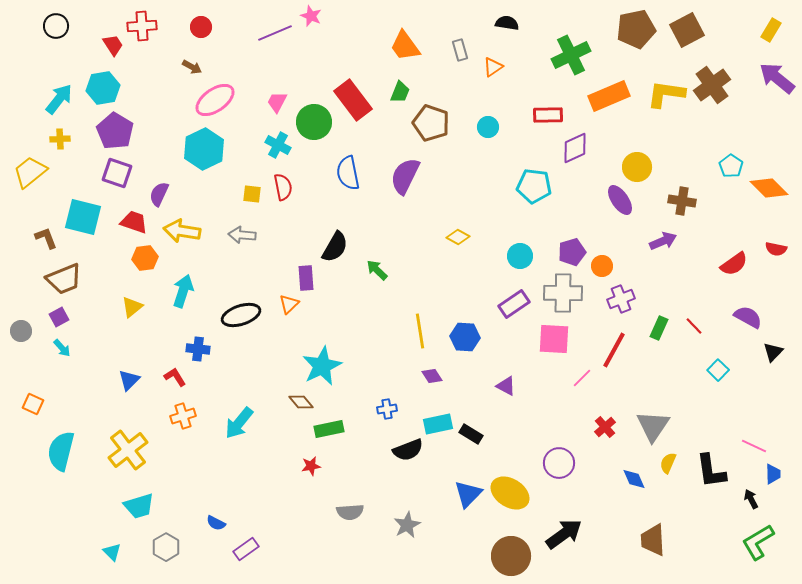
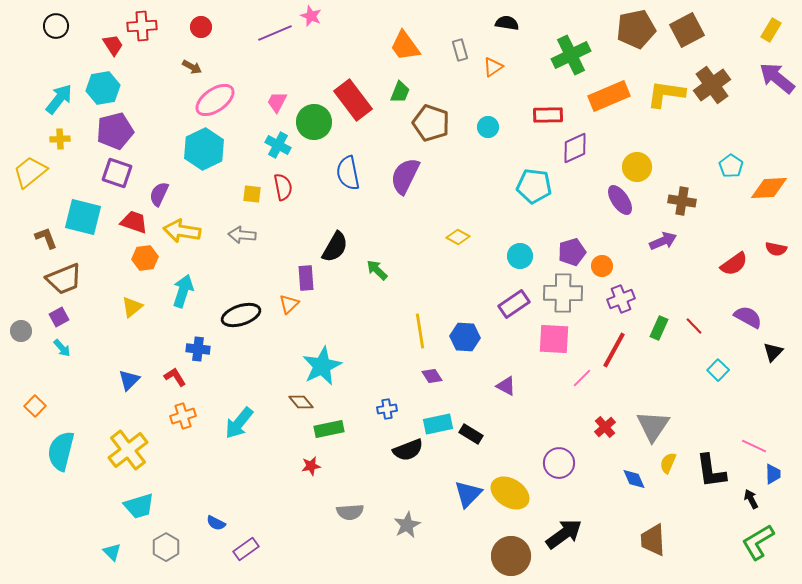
purple pentagon at (115, 131): rotated 27 degrees clockwise
orange diamond at (769, 188): rotated 48 degrees counterclockwise
orange square at (33, 404): moved 2 px right, 2 px down; rotated 20 degrees clockwise
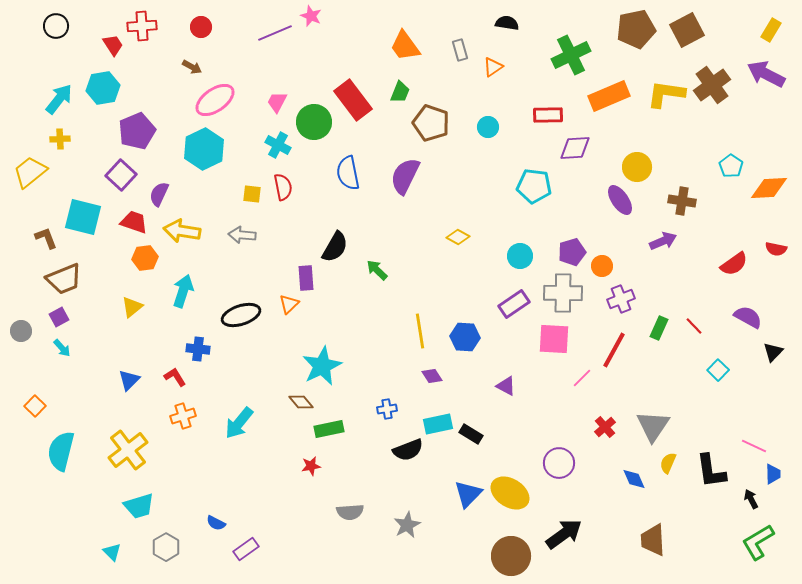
purple arrow at (777, 78): moved 11 px left, 4 px up; rotated 12 degrees counterclockwise
purple pentagon at (115, 131): moved 22 px right; rotated 9 degrees counterclockwise
purple diamond at (575, 148): rotated 20 degrees clockwise
purple square at (117, 173): moved 4 px right, 2 px down; rotated 24 degrees clockwise
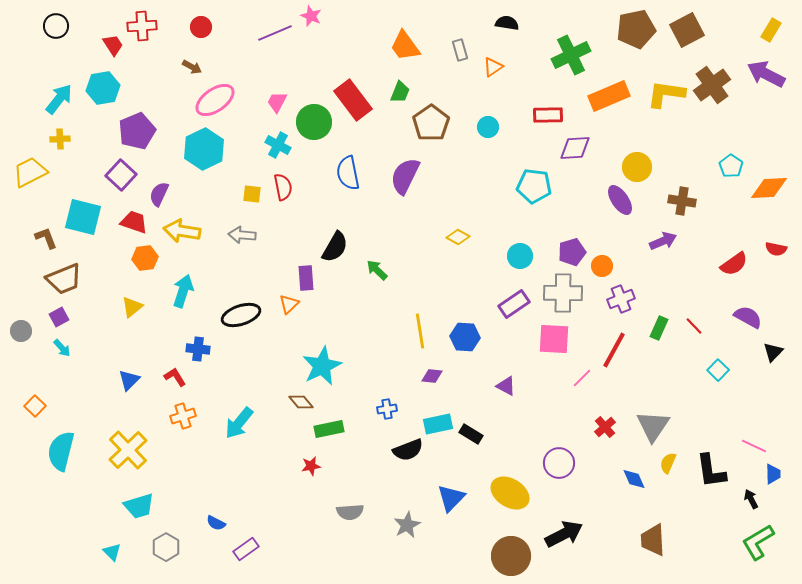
brown pentagon at (431, 123): rotated 18 degrees clockwise
yellow trapezoid at (30, 172): rotated 12 degrees clockwise
purple diamond at (432, 376): rotated 50 degrees counterclockwise
yellow cross at (128, 450): rotated 6 degrees counterclockwise
blue triangle at (468, 494): moved 17 px left, 4 px down
black arrow at (564, 534): rotated 9 degrees clockwise
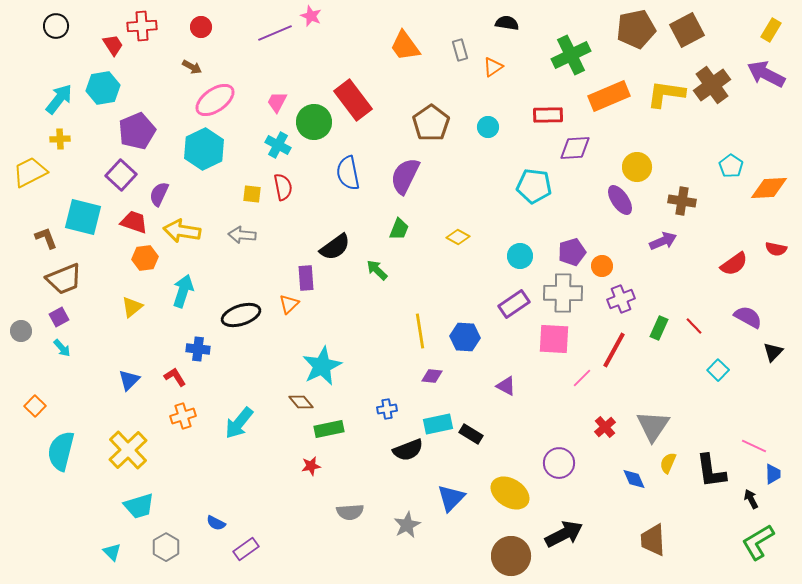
green trapezoid at (400, 92): moved 1 px left, 137 px down
black semicircle at (335, 247): rotated 24 degrees clockwise
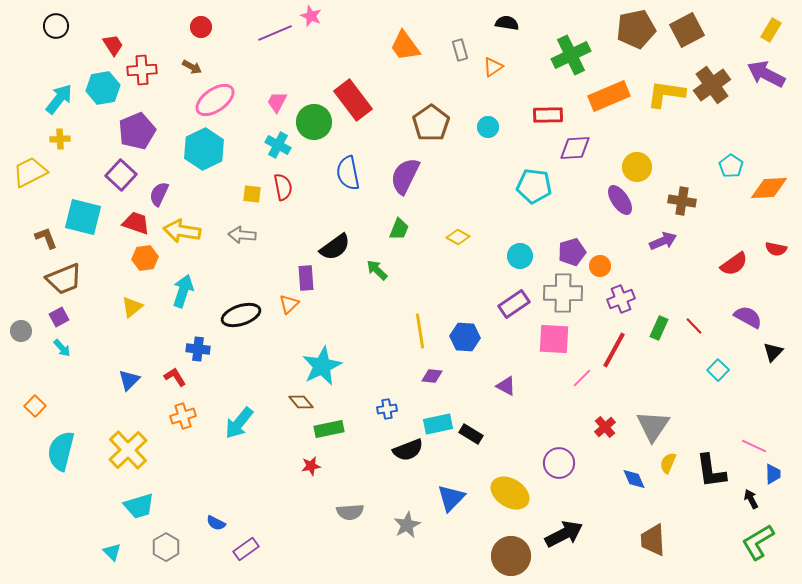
red cross at (142, 26): moved 44 px down
red trapezoid at (134, 222): moved 2 px right, 1 px down
orange circle at (602, 266): moved 2 px left
